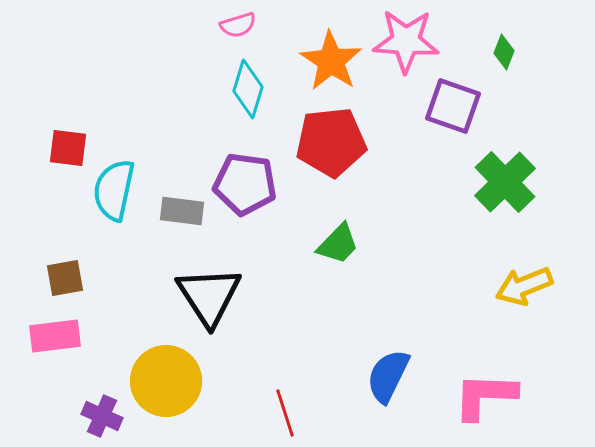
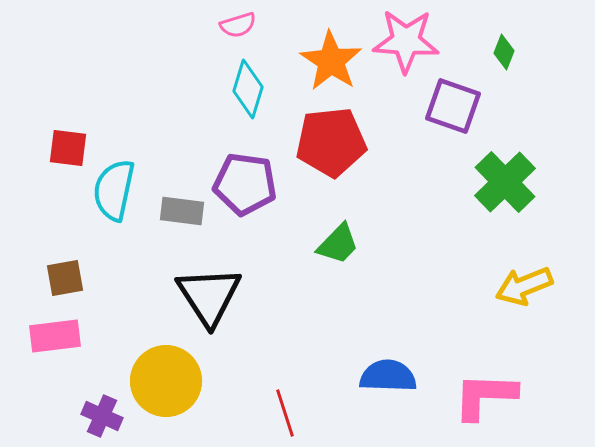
blue semicircle: rotated 66 degrees clockwise
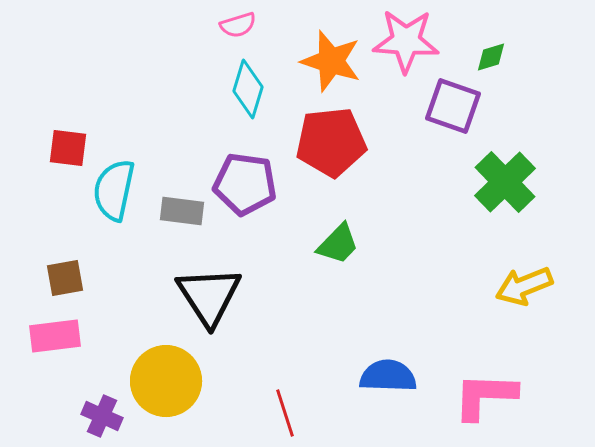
green diamond: moved 13 px left, 5 px down; rotated 52 degrees clockwise
orange star: rotated 16 degrees counterclockwise
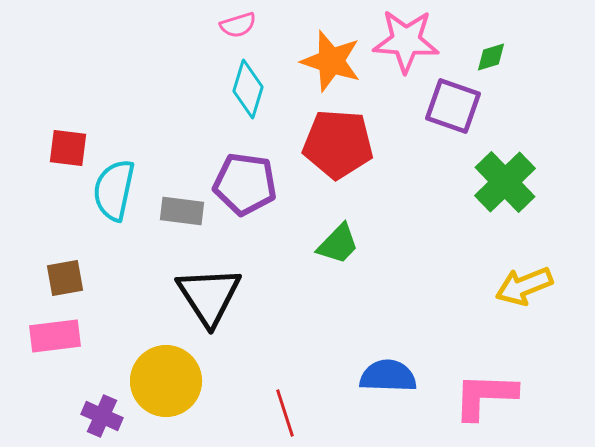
red pentagon: moved 7 px right, 2 px down; rotated 10 degrees clockwise
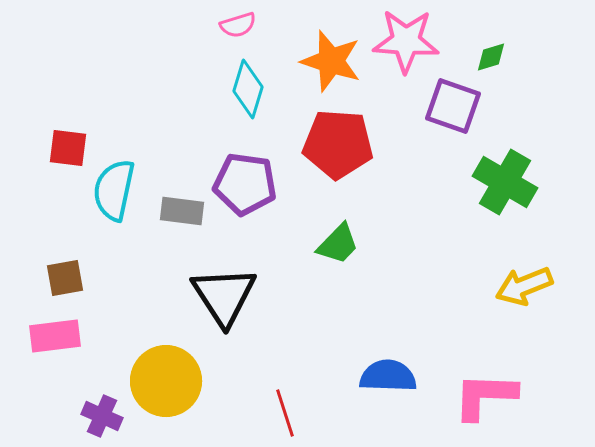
green cross: rotated 16 degrees counterclockwise
black triangle: moved 15 px right
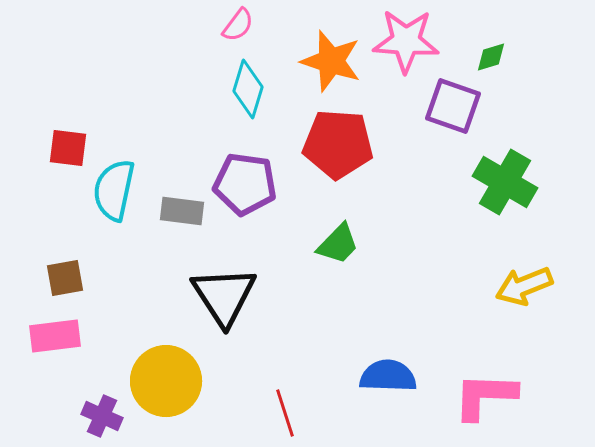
pink semicircle: rotated 36 degrees counterclockwise
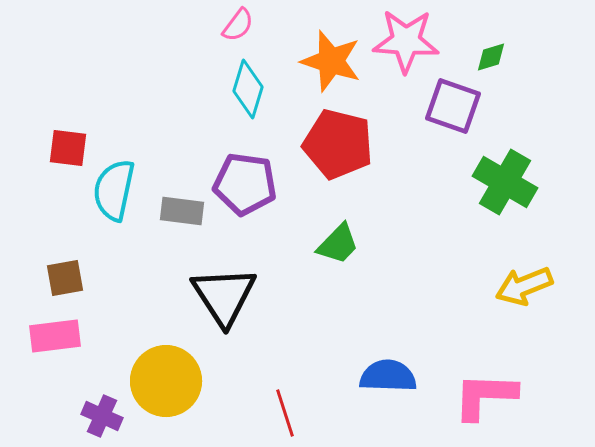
red pentagon: rotated 10 degrees clockwise
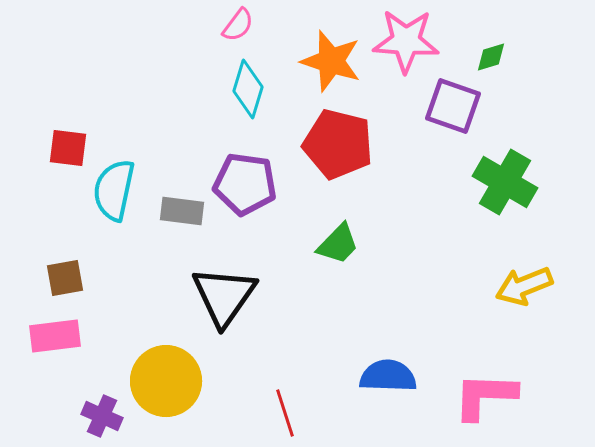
black triangle: rotated 8 degrees clockwise
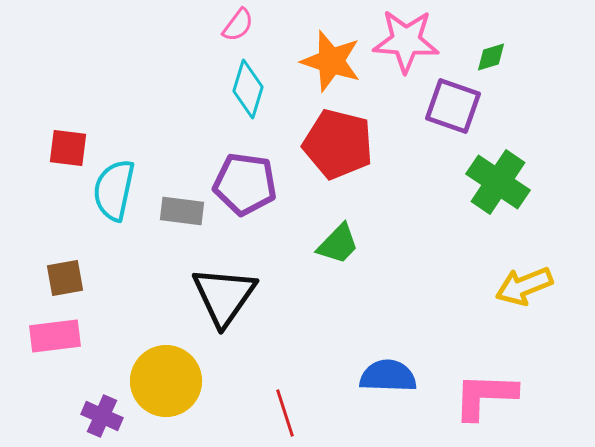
green cross: moved 7 px left; rotated 4 degrees clockwise
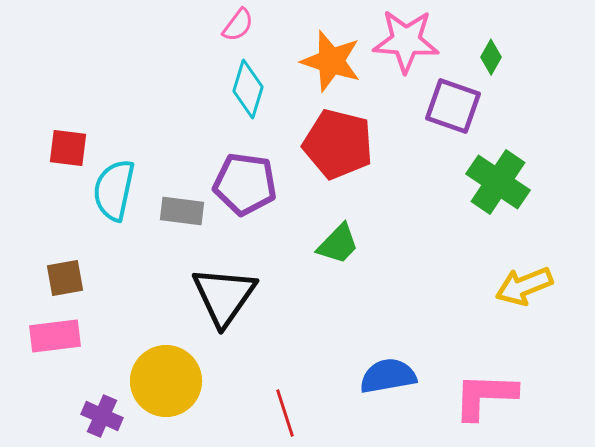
green diamond: rotated 44 degrees counterclockwise
blue semicircle: rotated 12 degrees counterclockwise
